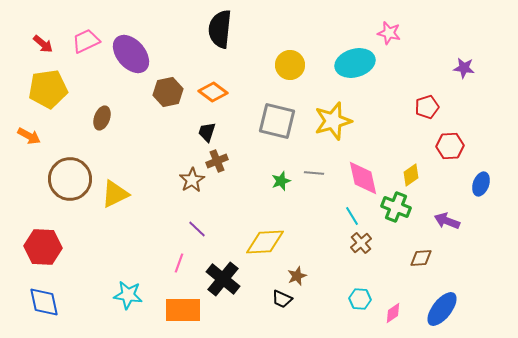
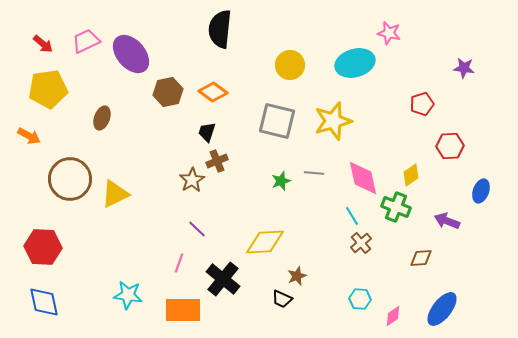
red pentagon at (427, 107): moved 5 px left, 3 px up
blue ellipse at (481, 184): moved 7 px down
pink diamond at (393, 313): moved 3 px down
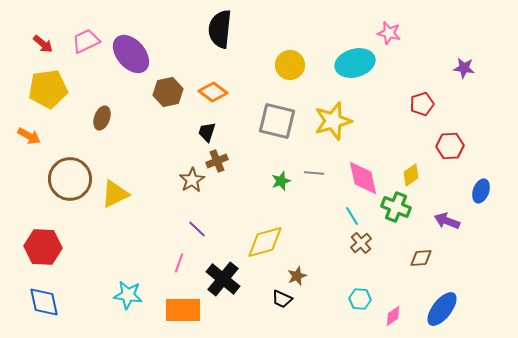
yellow diamond at (265, 242): rotated 12 degrees counterclockwise
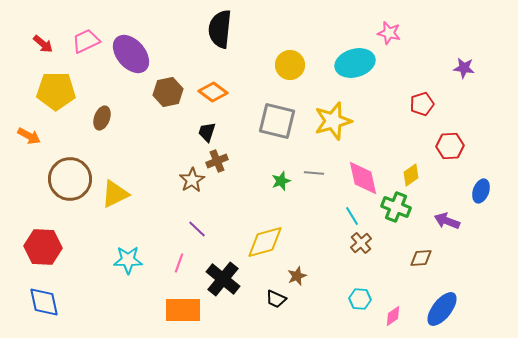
yellow pentagon at (48, 89): moved 8 px right, 2 px down; rotated 9 degrees clockwise
cyan star at (128, 295): moved 35 px up; rotated 8 degrees counterclockwise
black trapezoid at (282, 299): moved 6 px left
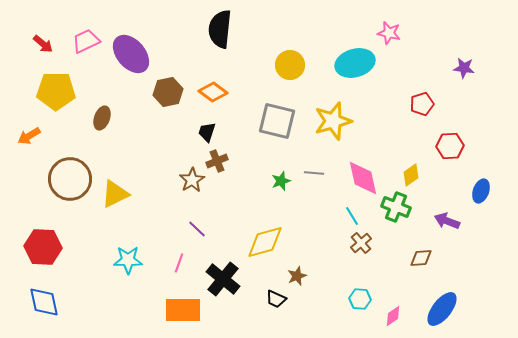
orange arrow at (29, 136): rotated 120 degrees clockwise
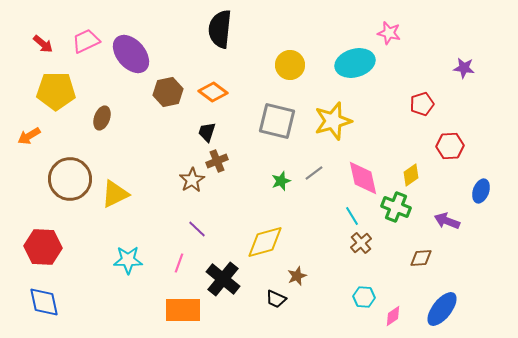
gray line at (314, 173): rotated 42 degrees counterclockwise
cyan hexagon at (360, 299): moved 4 px right, 2 px up
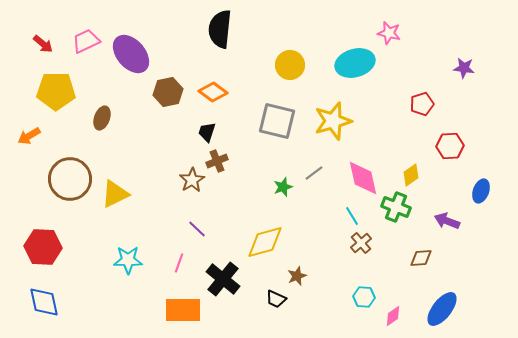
green star at (281, 181): moved 2 px right, 6 px down
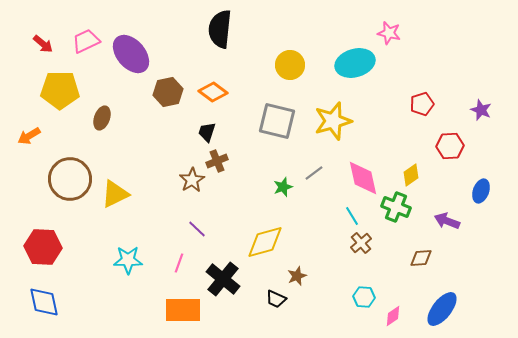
purple star at (464, 68): moved 17 px right, 42 px down; rotated 15 degrees clockwise
yellow pentagon at (56, 91): moved 4 px right, 1 px up
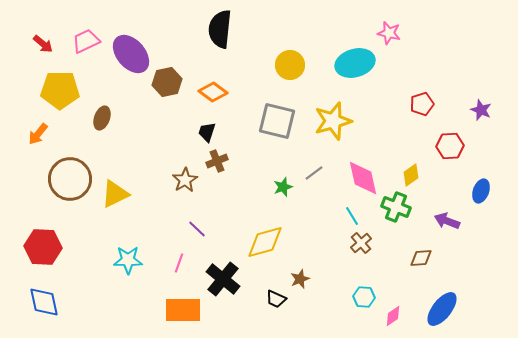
brown hexagon at (168, 92): moved 1 px left, 10 px up
orange arrow at (29, 136): moved 9 px right, 2 px up; rotated 20 degrees counterclockwise
brown star at (192, 180): moved 7 px left
brown star at (297, 276): moved 3 px right, 3 px down
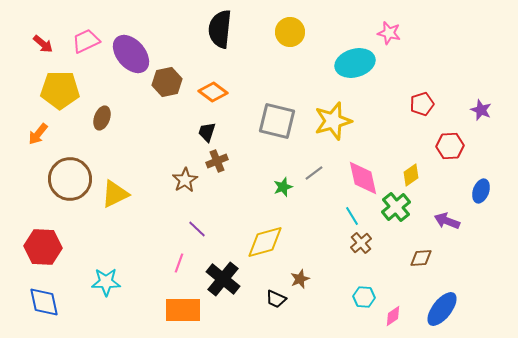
yellow circle at (290, 65): moved 33 px up
green cross at (396, 207): rotated 28 degrees clockwise
cyan star at (128, 260): moved 22 px left, 22 px down
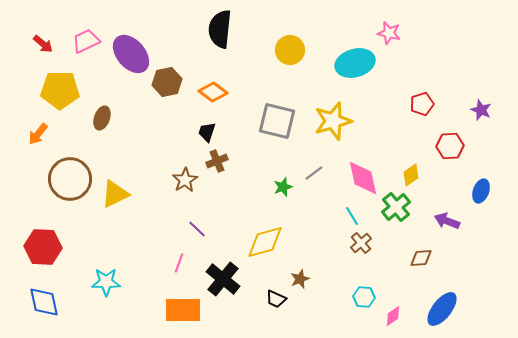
yellow circle at (290, 32): moved 18 px down
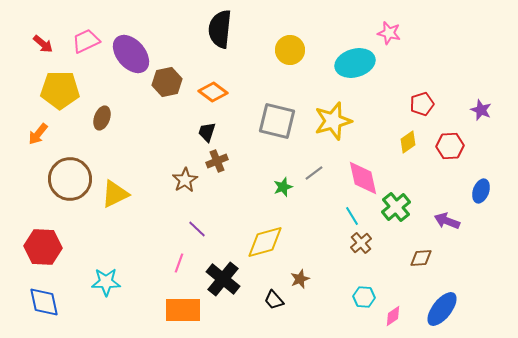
yellow diamond at (411, 175): moved 3 px left, 33 px up
black trapezoid at (276, 299): moved 2 px left, 1 px down; rotated 25 degrees clockwise
